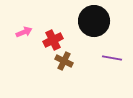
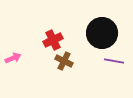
black circle: moved 8 px right, 12 px down
pink arrow: moved 11 px left, 26 px down
purple line: moved 2 px right, 3 px down
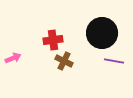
red cross: rotated 18 degrees clockwise
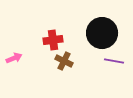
pink arrow: moved 1 px right
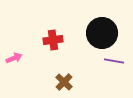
brown cross: moved 21 px down; rotated 18 degrees clockwise
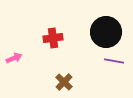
black circle: moved 4 px right, 1 px up
red cross: moved 2 px up
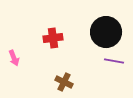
pink arrow: rotated 91 degrees clockwise
brown cross: rotated 18 degrees counterclockwise
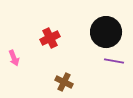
red cross: moved 3 px left; rotated 18 degrees counterclockwise
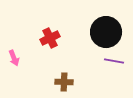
brown cross: rotated 24 degrees counterclockwise
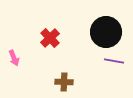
red cross: rotated 18 degrees counterclockwise
